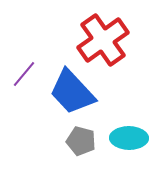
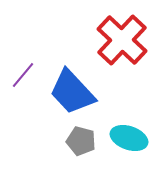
red cross: moved 19 px right; rotated 12 degrees counterclockwise
purple line: moved 1 px left, 1 px down
cyan ellipse: rotated 18 degrees clockwise
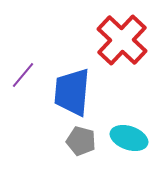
blue trapezoid: rotated 48 degrees clockwise
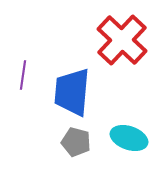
purple line: rotated 32 degrees counterclockwise
gray pentagon: moved 5 px left, 1 px down
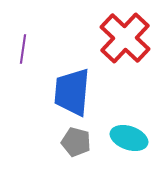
red cross: moved 3 px right, 2 px up
purple line: moved 26 px up
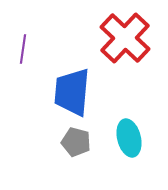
cyan ellipse: rotated 57 degrees clockwise
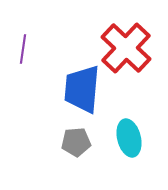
red cross: moved 1 px right, 10 px down
blue trapezoid: moved 10 px right, 3 px up
gray pentagon: rotated 20 degrees counterclockwise
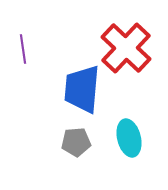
purple line: rotated 16 degrees counterclockwise
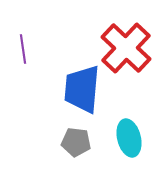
gray pentagon: rotated 12 degrees clockwise
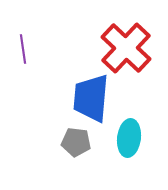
blue trapezoid: moved 9 px right, 9 px down
cyan ellipse: rotated 21 degrees clockwise
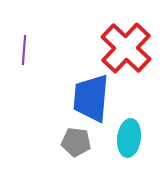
purple line: moved 1 px right, 1 px down; rotated 12 degrees clockwise
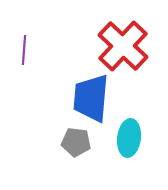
red cross: moved 3 px left, 2 px up
